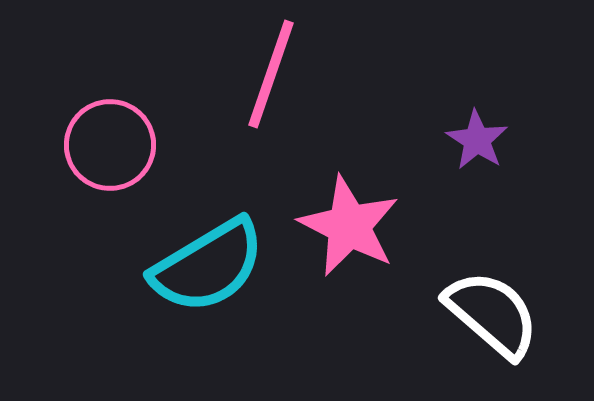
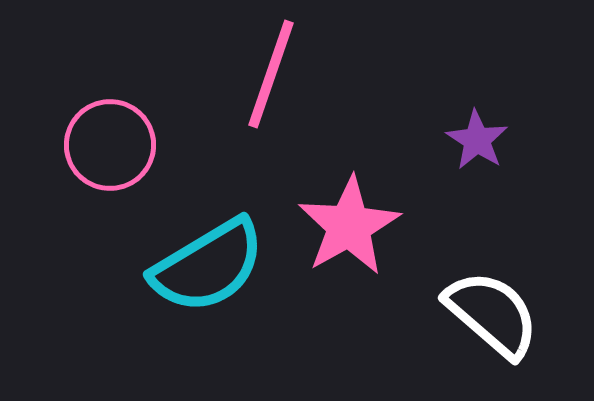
pink star: rotated 16 degrees clockwise
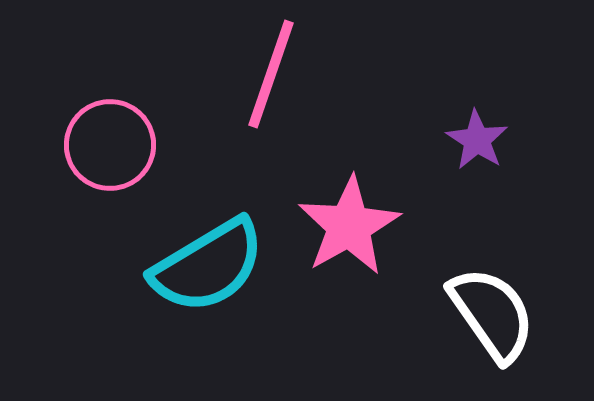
white semicircle: rotated 14 degrees clockwise
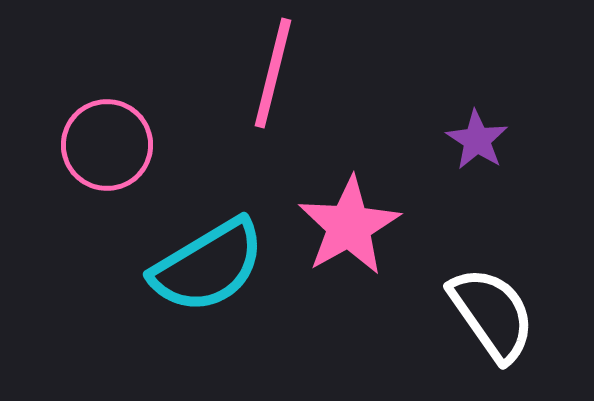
pink line: moved 2 px right, 1 px up; rotated 5 degrees counterclockwise
pink circle: moved 3 px left
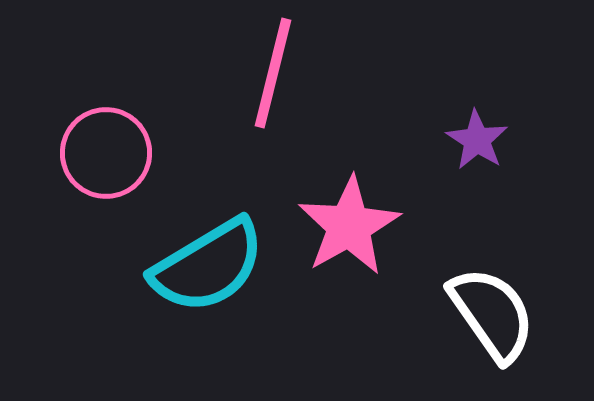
pink circle: moved 1 px left, 8 px down
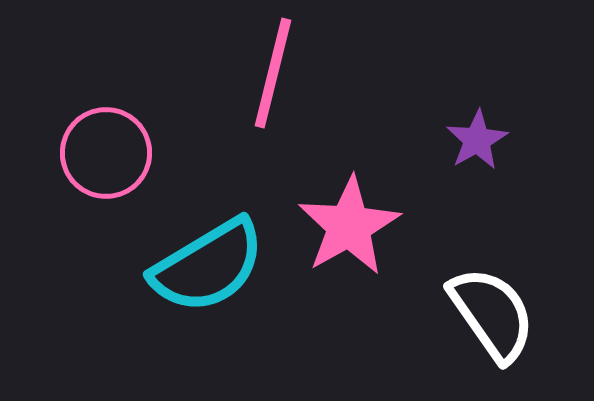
purple star: rotated 10 degrees clockwise
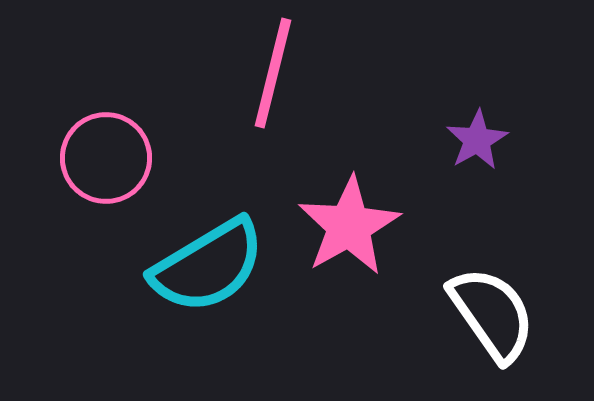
pink circle: moved 5 px down
